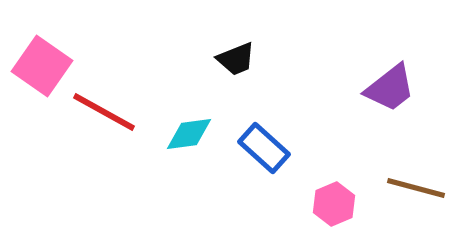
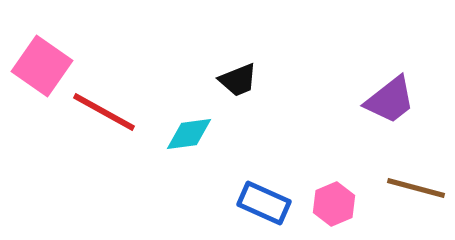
black trapezoid: moved 2 px right, 21 px down
purple trapezoid: moved 12 px down
blue rectangle: moved 55 px down; rotated 18 degrees counterclockwise
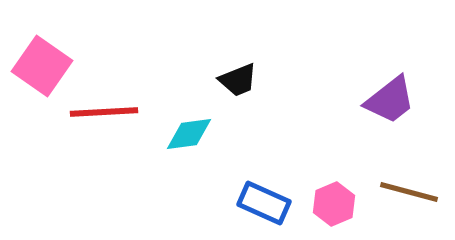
red line: rotated 32 degrees counterclockwise
brown line: moved 7 px left, 4 px down
